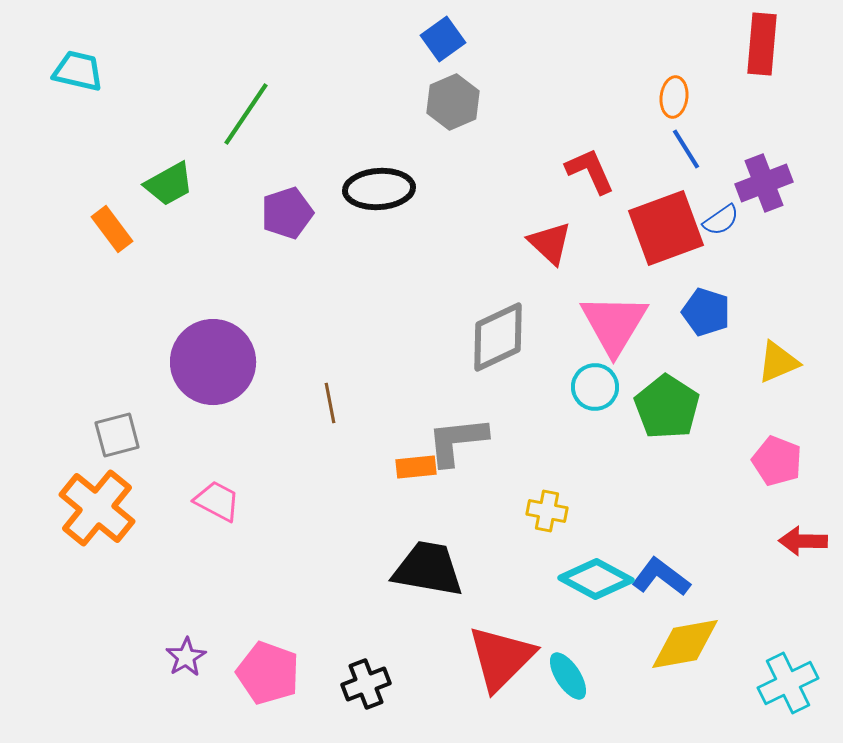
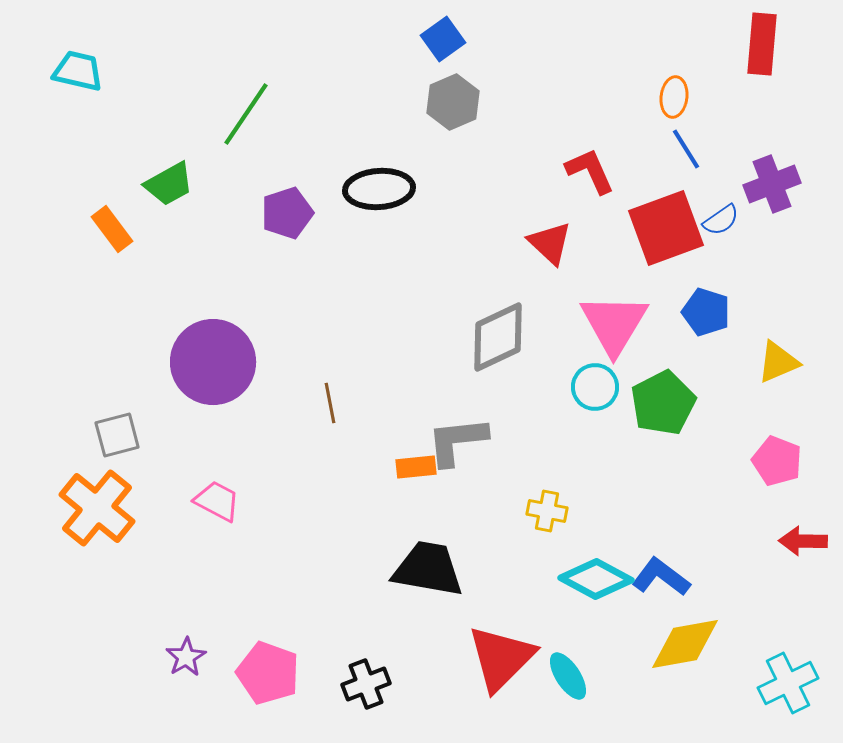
purple cross at (764, 183): moved 8 px right, 1 px down
green pentagon at (667, 407): moved 4 px left, 4 px up; rotated 12 degrees clockwise
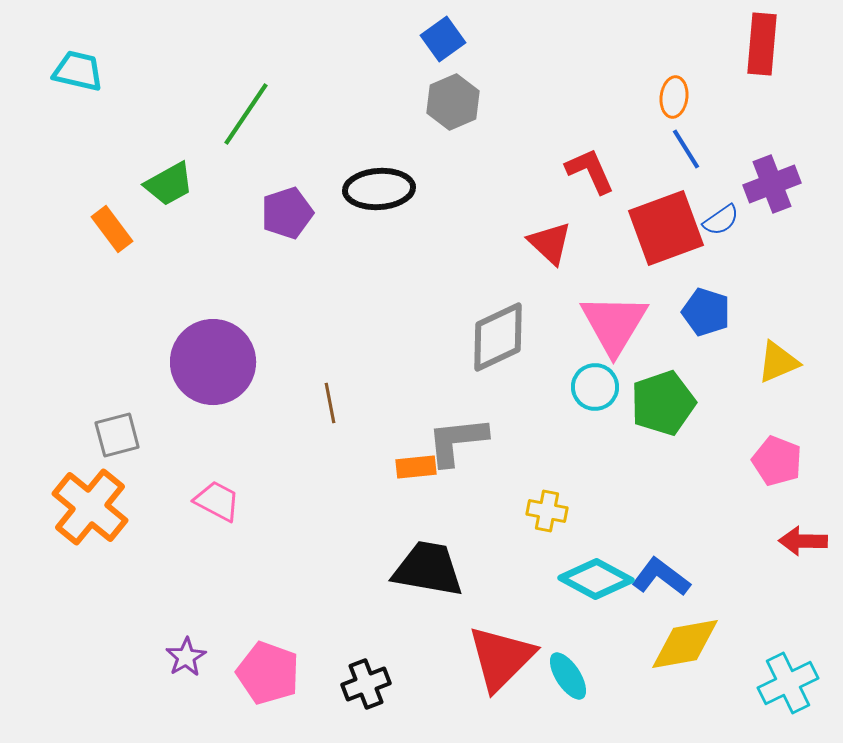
green pentagon at (663, 403): rotated 8 degrees clockwise
orange cross at (97, 508): moved 7 px left, 1 px up
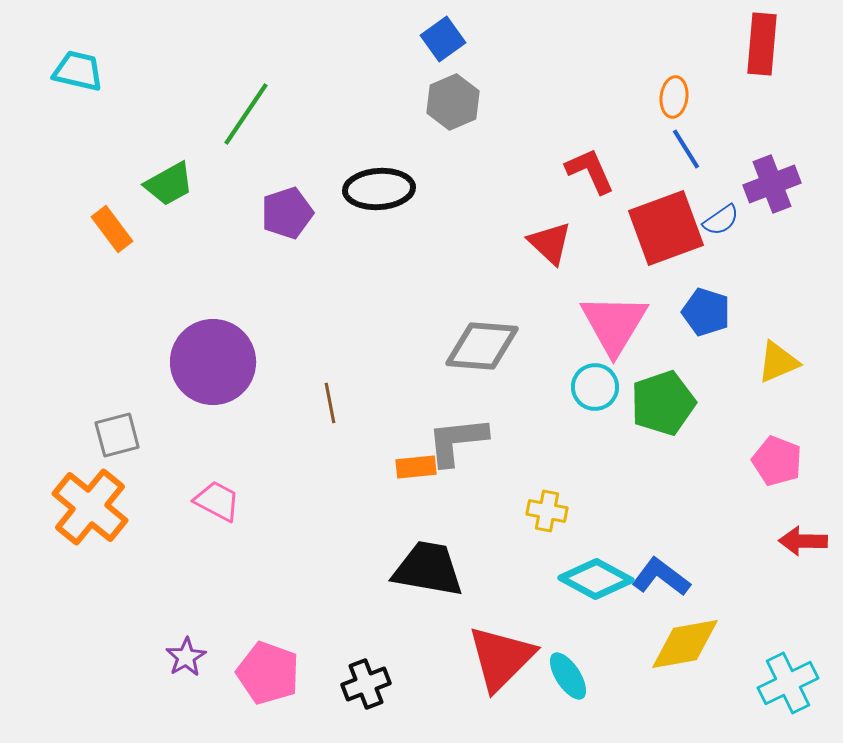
gray diamond at (498, 337): moved 16 px left, 9 px down; rotated 30 degrees clockwise
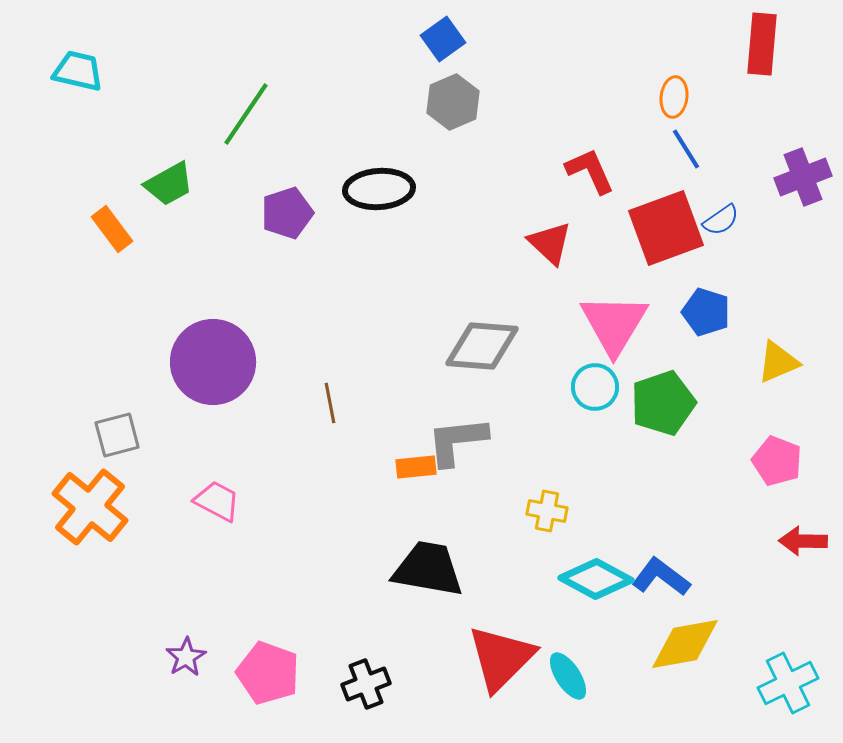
purple cross at (772, 184): moved 31 px right, 7 px up
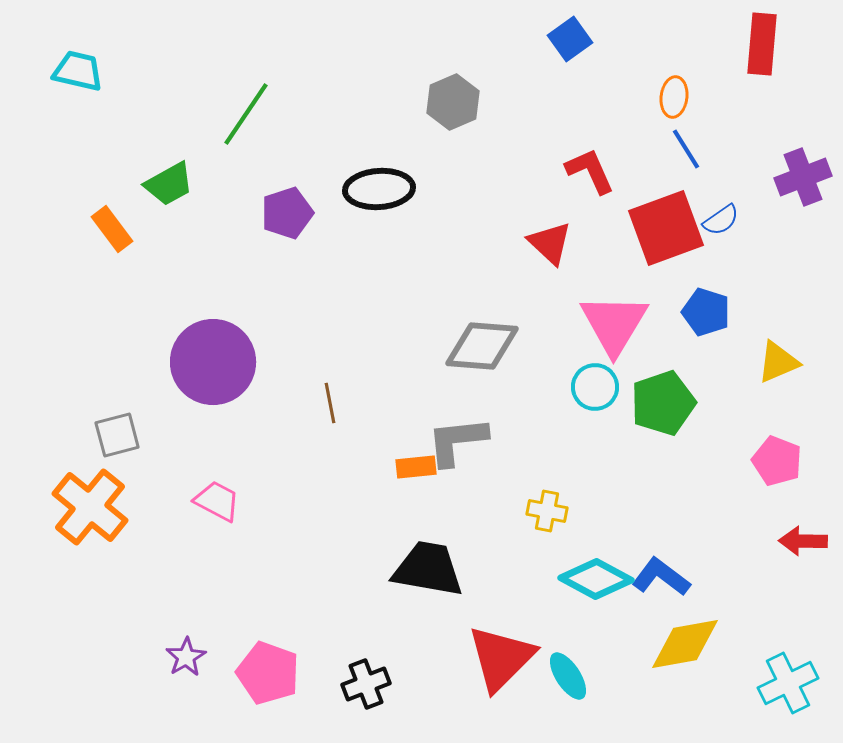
blue square at (443, 39): moved 127 px right
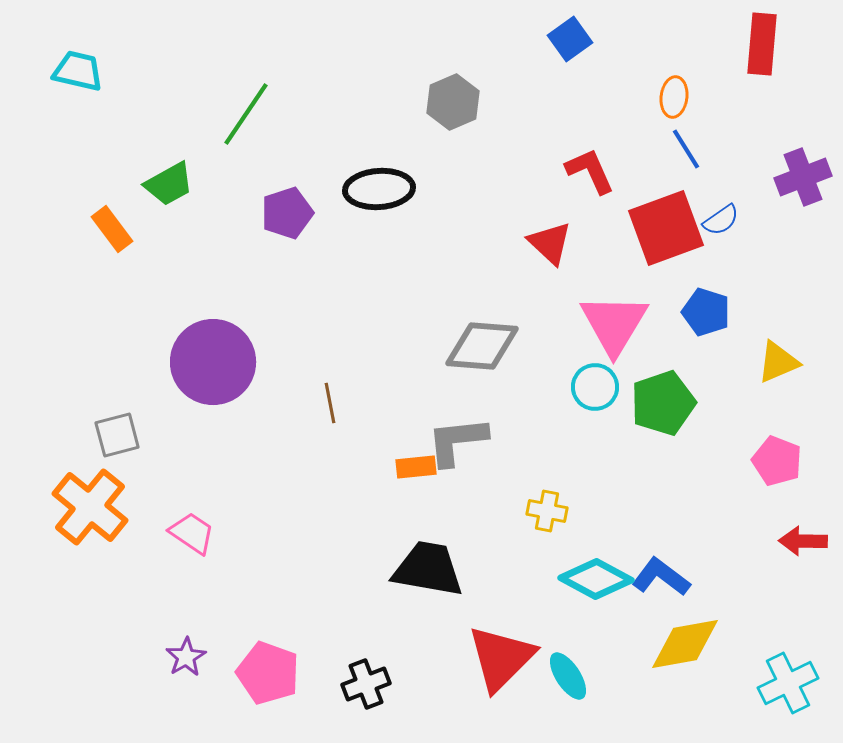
pink trapezoid at (217, 501): moved 25 px left, 32 px down; rotated 6 degrees clockwise
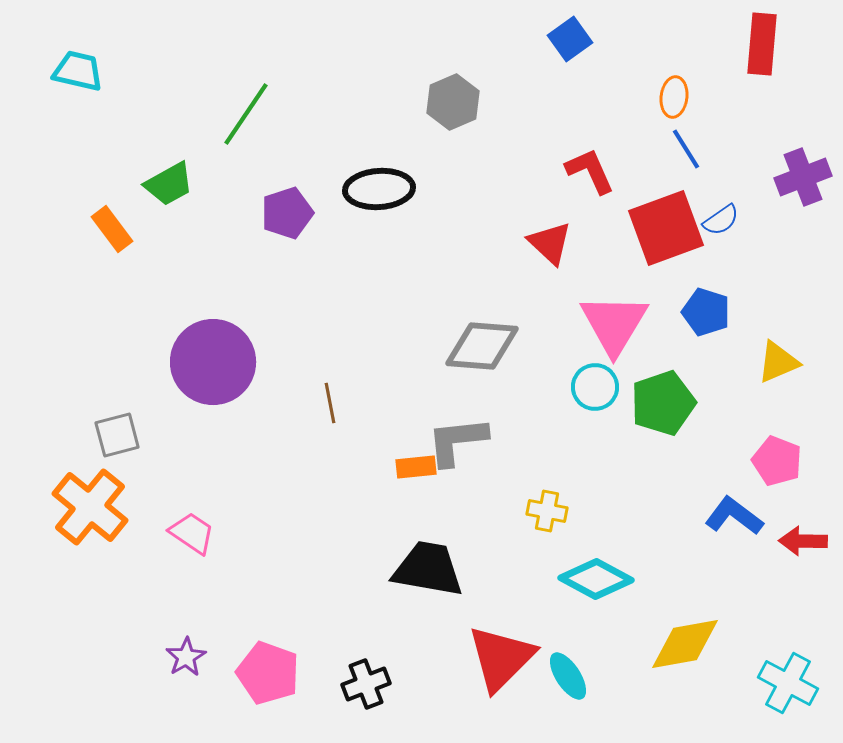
blue L-shape at (661, 577): moved 73 px right, 61 px up
cyan cross at (788, 683): rotated 36 degrees counterclockwise
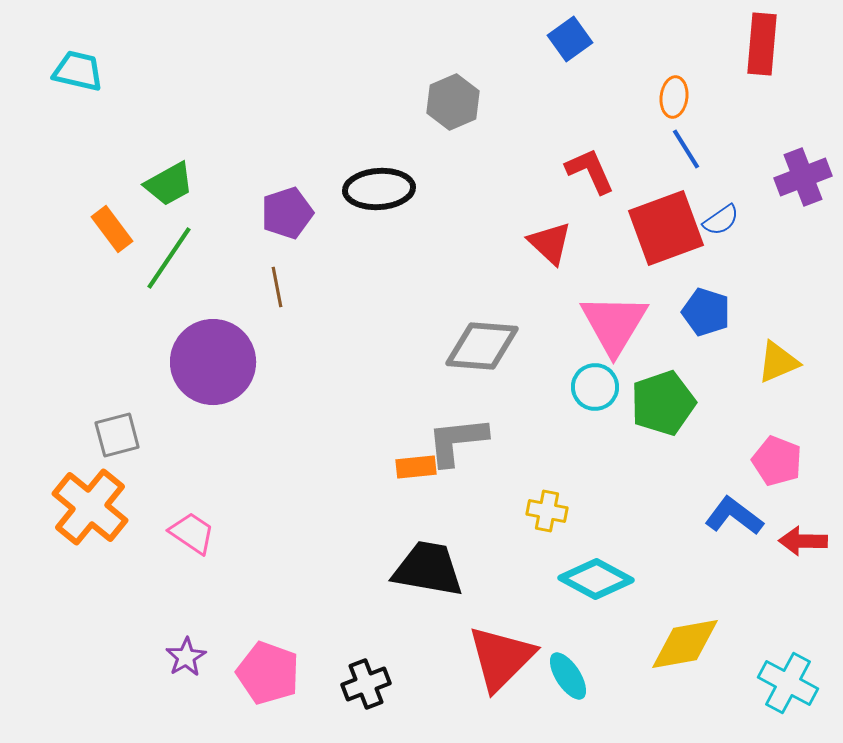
green line at (246, 114): moved 77 px left, 144 px down
brown line at (330, 403): moved 53 px left, 116 px up
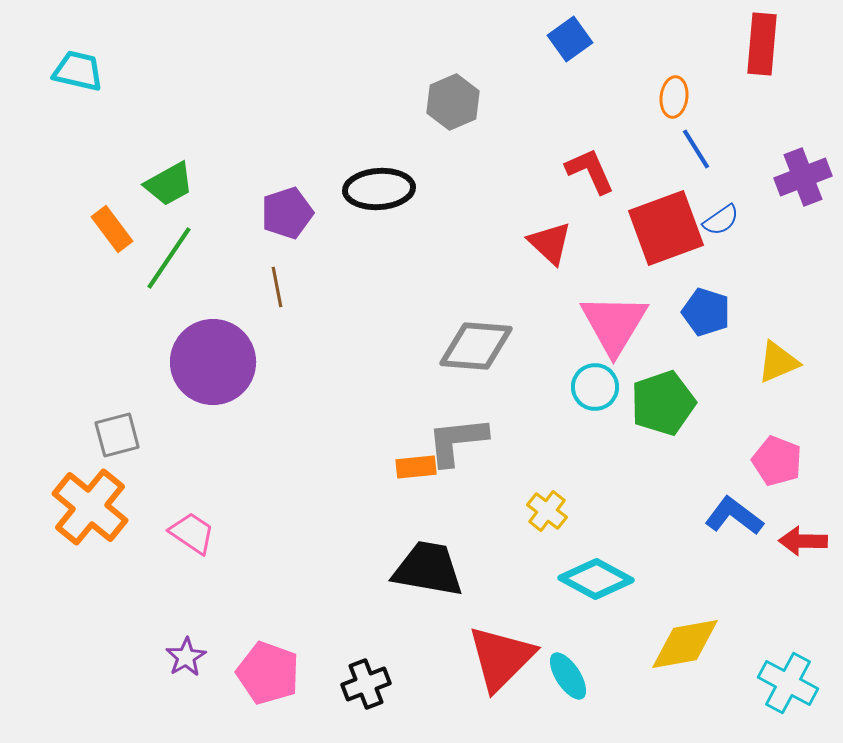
blue line at (686, 149): moved 10 px right
gray diamond at (482, 346): moved 6 px left
yellow cross at (547, 511): rotated 27 degrees clockwise
